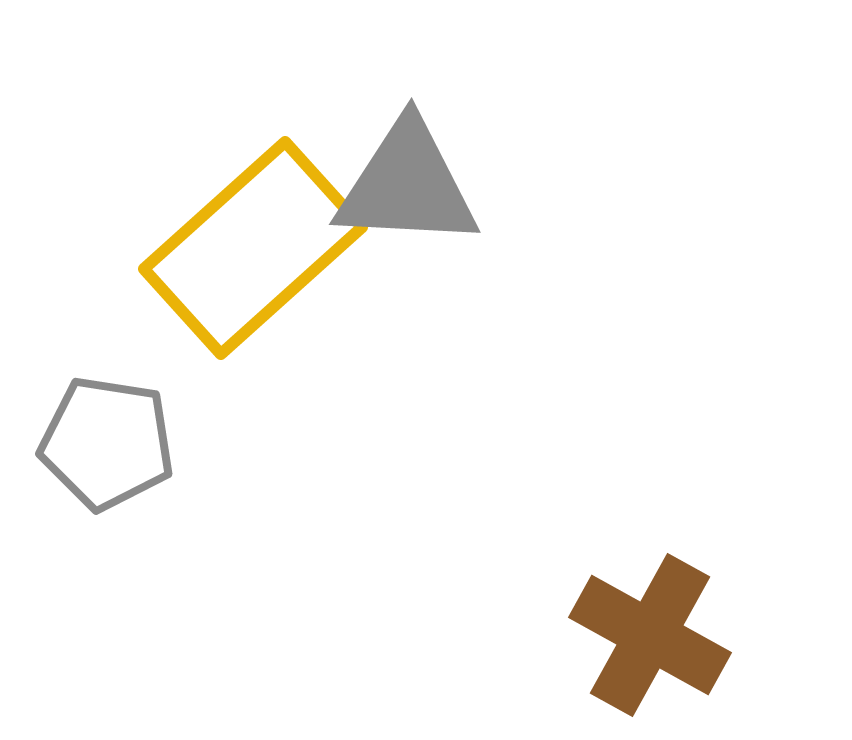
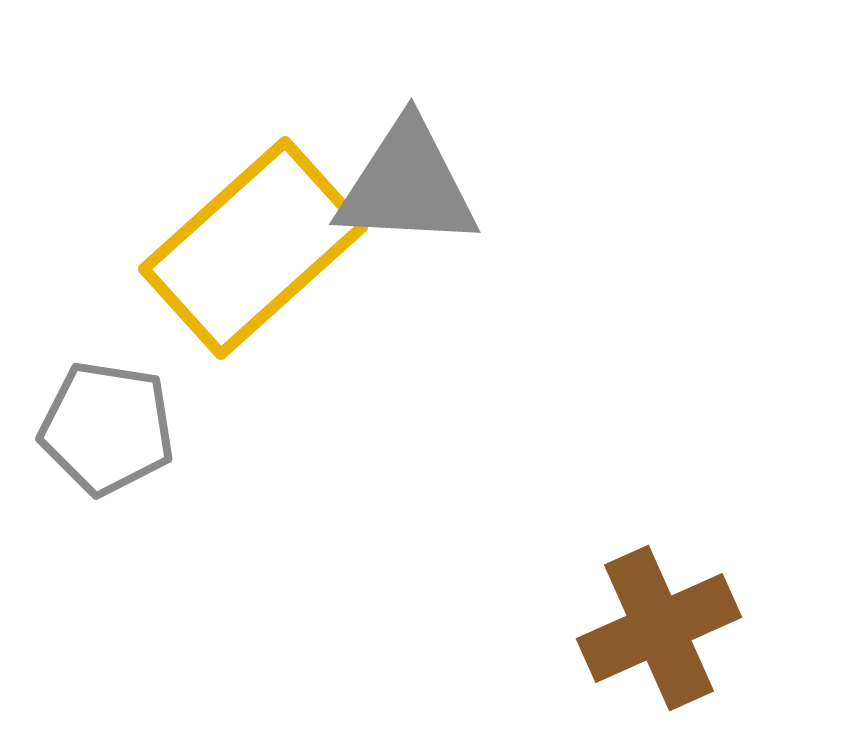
gray pentagon: moved 15 px up
brown cross: moved 9 px right, 7 px up; rotated 37 degrees clockwise
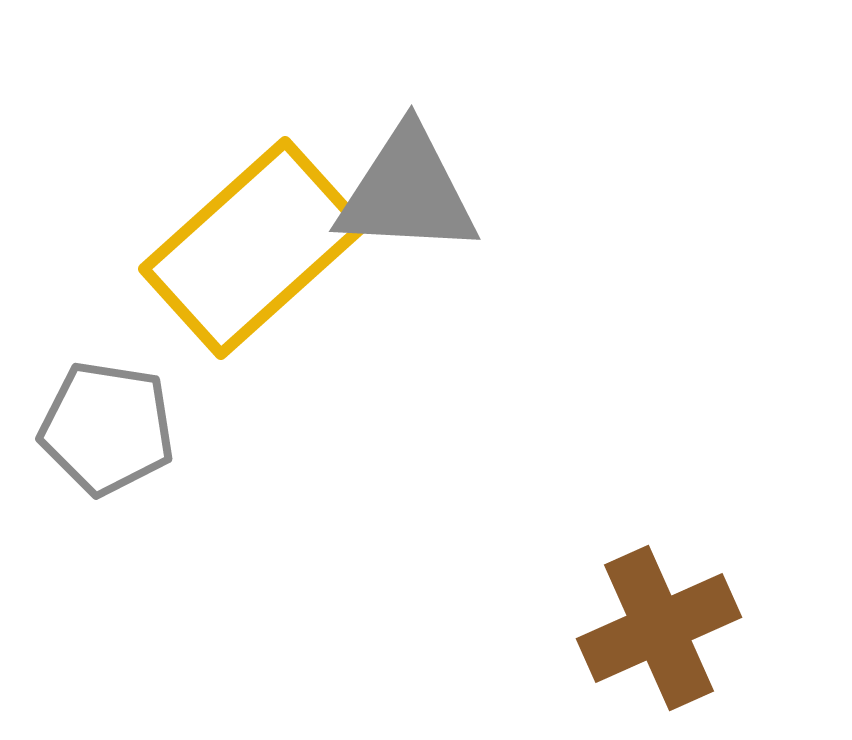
gray triangle: moved 7 px down
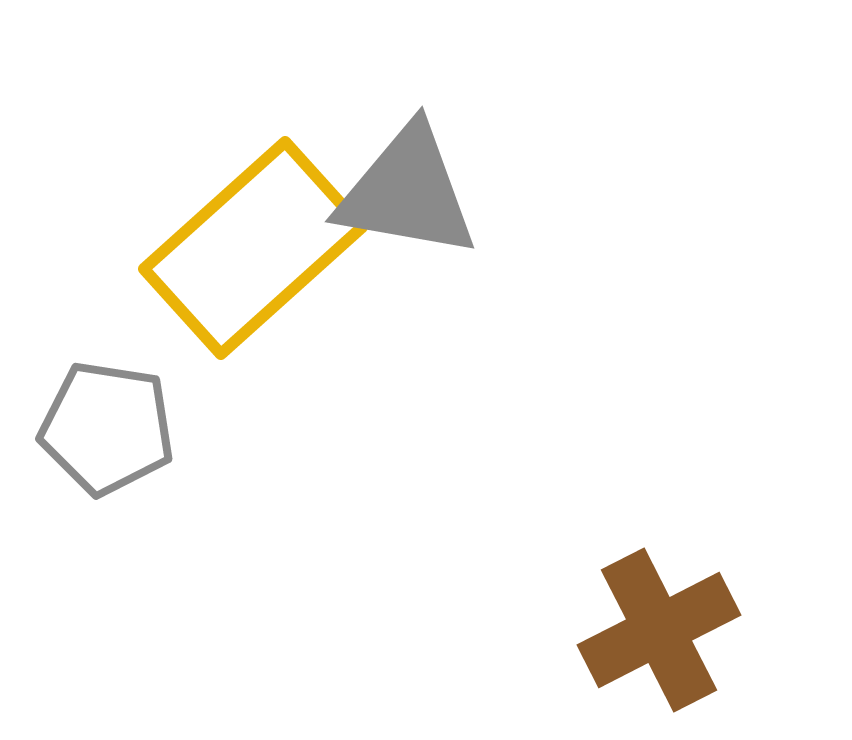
gray triangle: rotated 7 degrees clockwise
brown cross: moved 2 px down; rotated 3 degrees counterclockwise
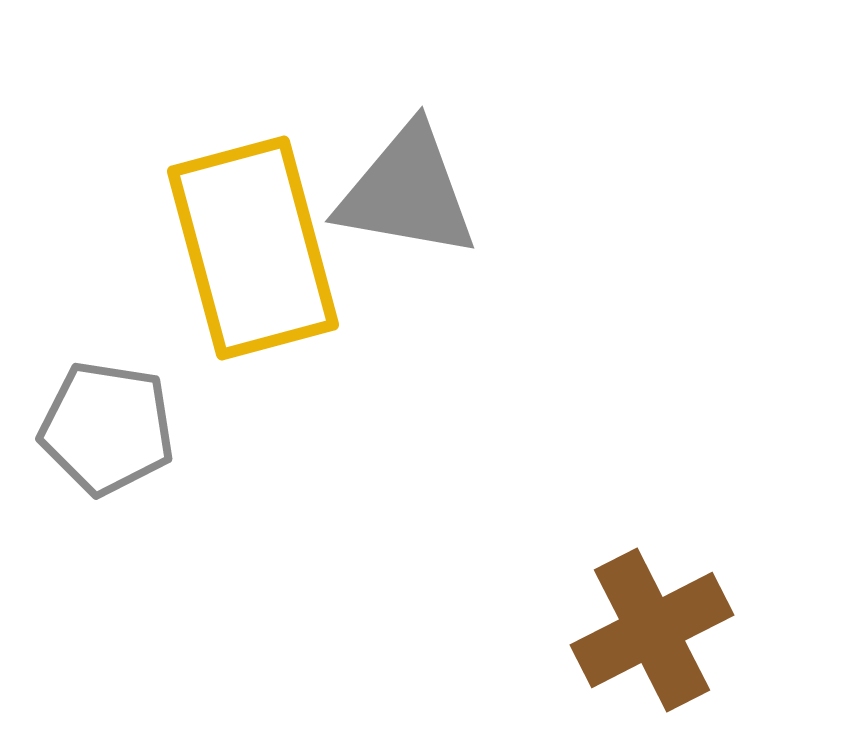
yellow rectangle: rotated 63 degrees counterclockwise
brown cross: moved 7 px left
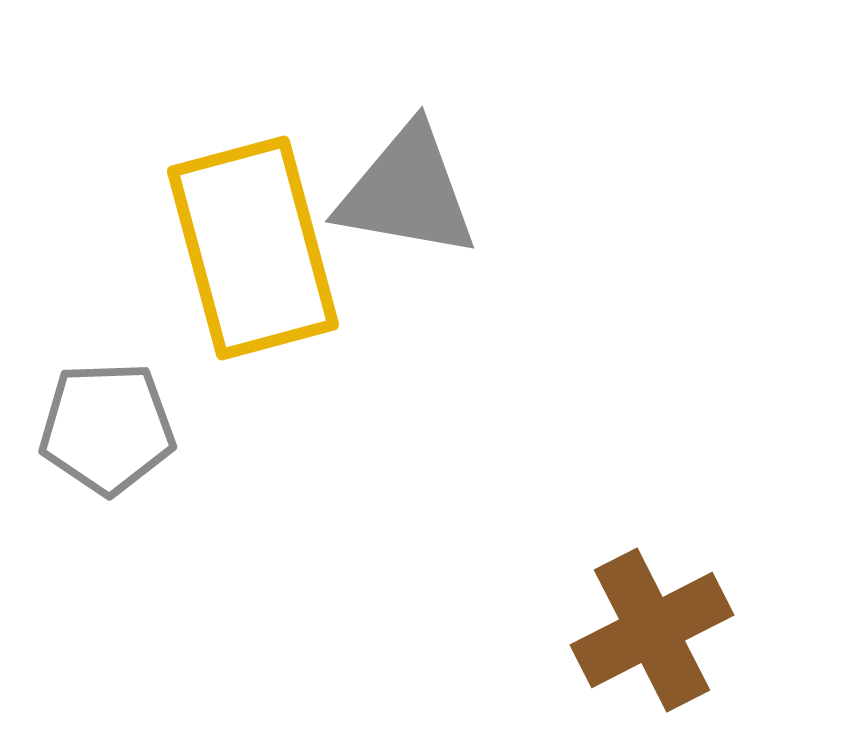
gray pentagon: rotated 11 degrees counterclockwise
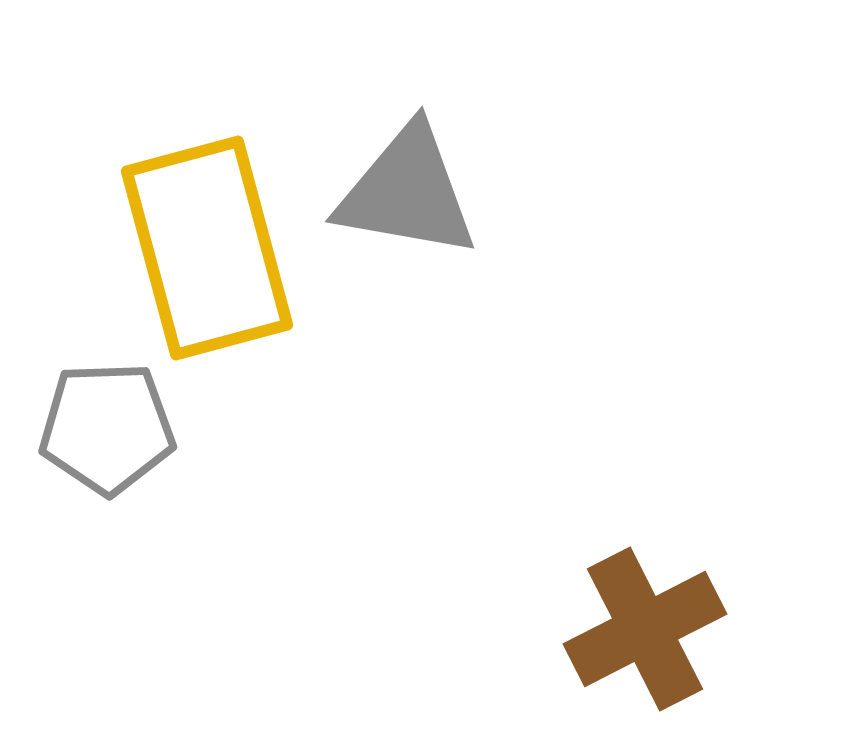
yellow rectangle: moved 46 px left
brown cross: moved 7 px left, 1 px up
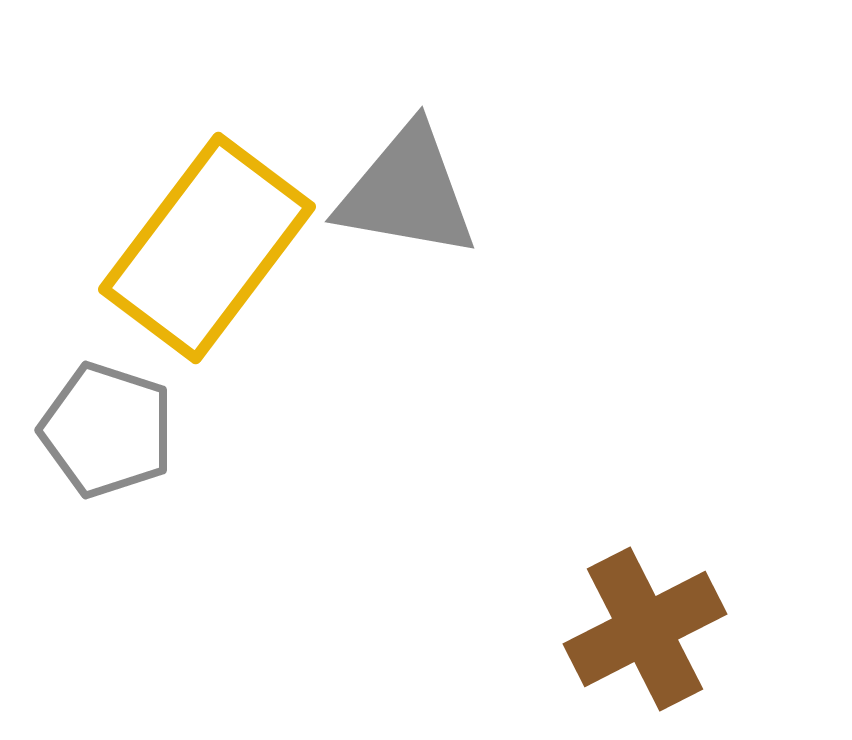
yellow rectangle: rotated 52 degrees clockwise
gray pentagon: moved 2 px down; rotated 20 degrees clockwise
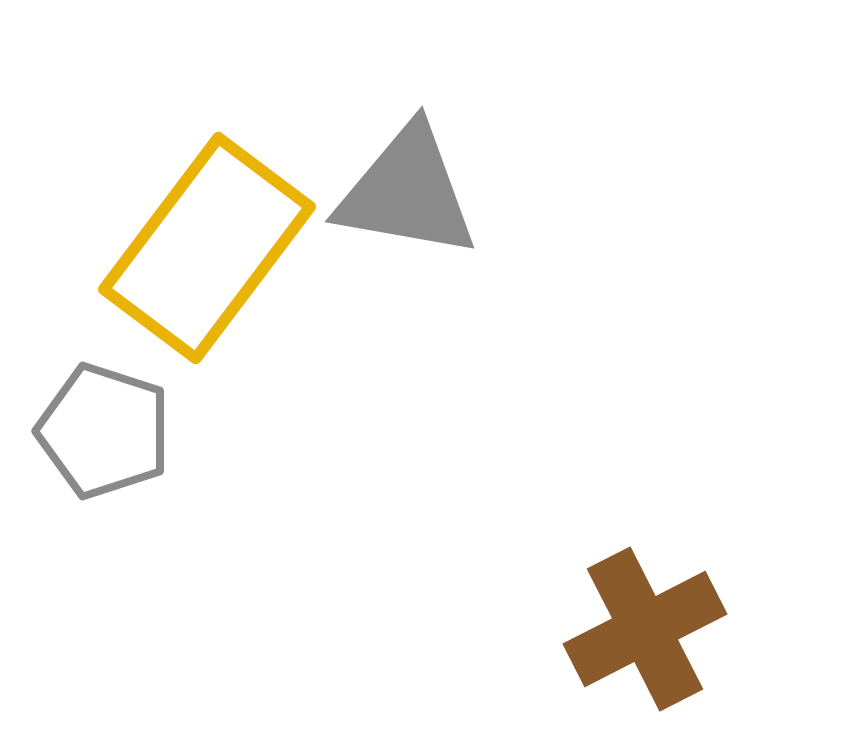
gray pentagon: moved 3 px left, 1 px down
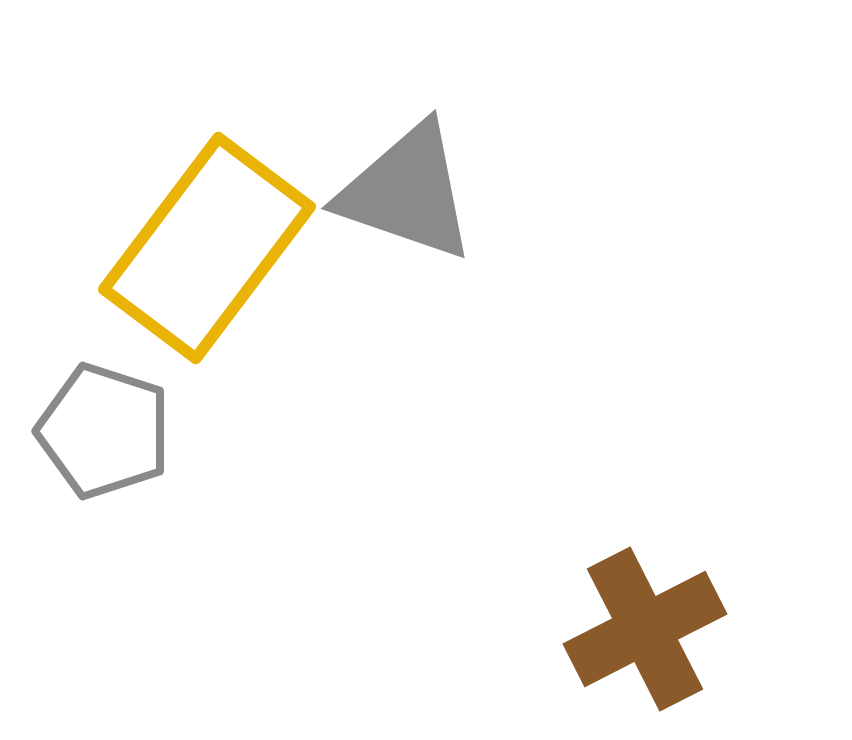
gray triangle: rotated 9 degrees clockwise
